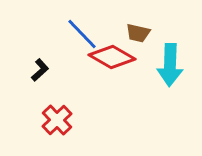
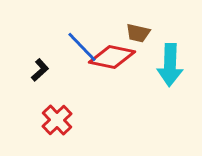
blue line: moved 13 px down
red diamond: rotated 18 degrees counterclockwise
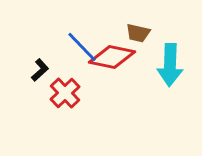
red cross: moved 8 px right, 27 px up
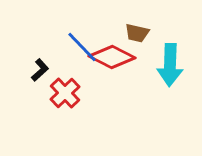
brown trapezoid: moved 1 px left
red diamond: rotated 15 degrees clockwise
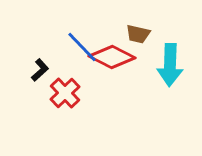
brown trapezoid: moved 1 px right, 1 px down
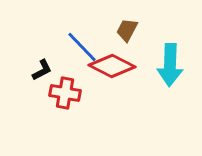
brown trapezoid: moved 11 px left, 4 px up; rotated 105 degrees clockwise
red diamond: moved 9 px down
black L-shape: moved 2 px right; rotated 15 degrees clockwise
red cross: rotated 36 degrees counterclockwise
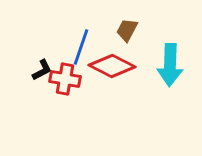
blue line: moved 1 px left; rotated 63 degrees clockwise
red cross: moved 14 px up
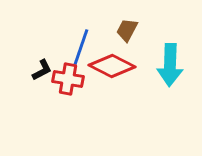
red cross: moved 3 px right
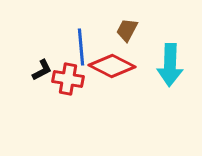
blue line: rotated 24 degrees counterclockwise
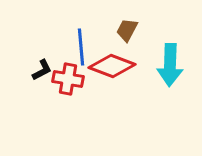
red diamond: rotated 6 degrees counterclockwise
